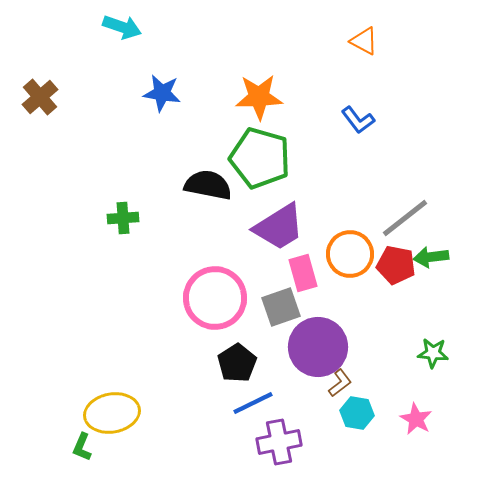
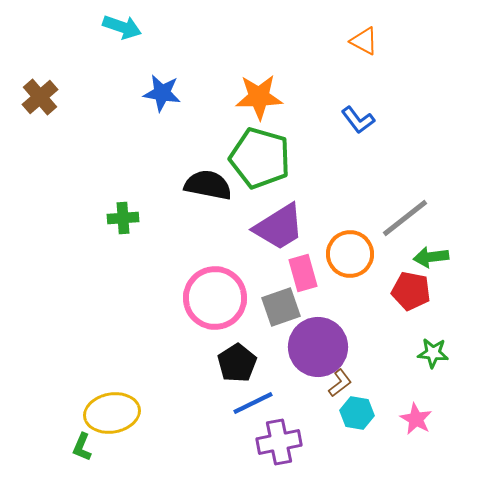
red pentagon: moved 15 px right, 26 px down
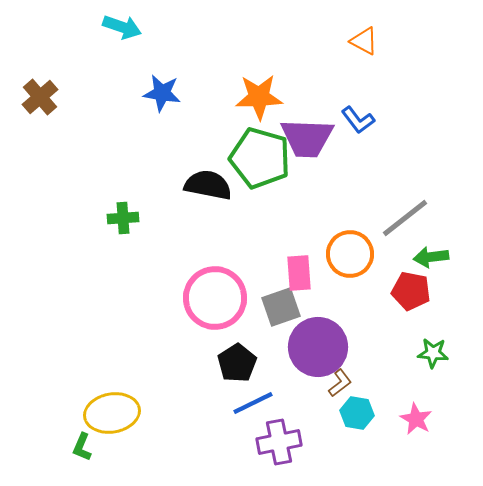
purple trapezoid: moved 28 px right, 89 px up; rotated 34 degrees clockwise
pink rectangle: moved 4 px left; rotated 12 degrees clockwise
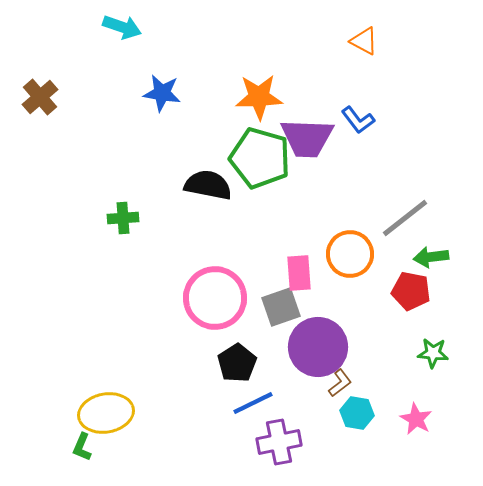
yellow ellipse: moved 6 px left
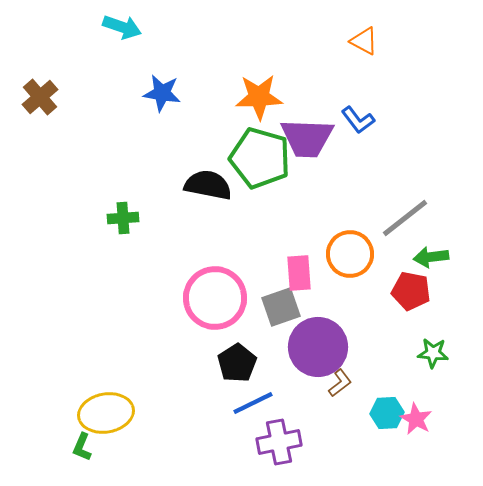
cyan hexagon: moved 30 px right; rotated 12 degrees counterclockwise
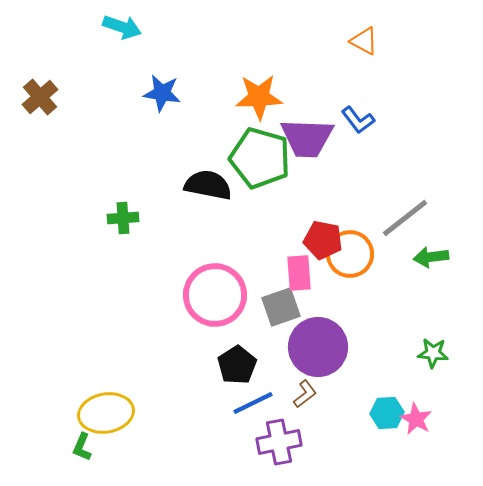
red pentagon: moved 88 px left, 51 px up
pink circle: moved 3 px up
black pentagon: moved 2 px down
brown L-shape: moved 35 px left, 11 px down
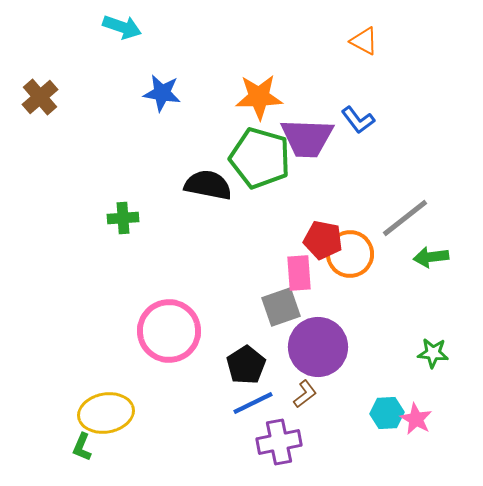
pink circle: moved 46 px left, 36 px down
black pentagon: moved 9 px right
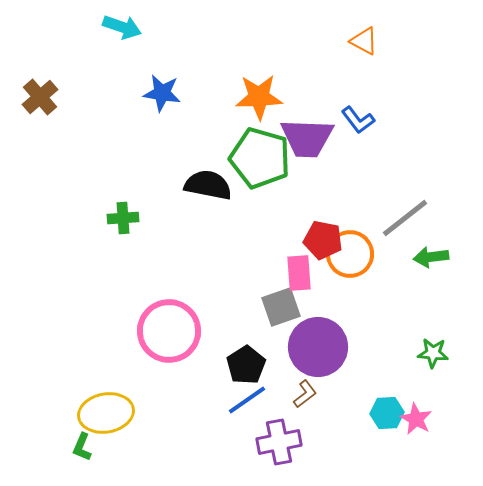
blue line: moved 6 px left, 3 px up; rotated 9 degrees counterclockwise
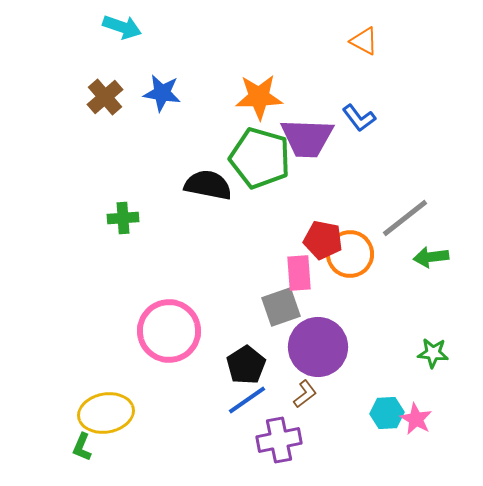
brown cross: moved 65 px right
blue L-shape: moved 1 px right, 2 px up
purple cross: moved 2 px up
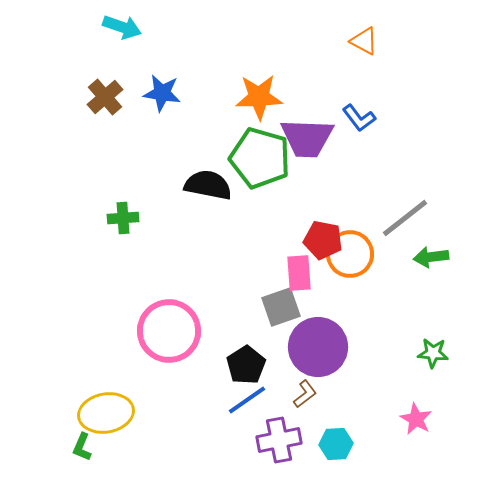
cyan hexagon: moved 51 px left, 31 px down
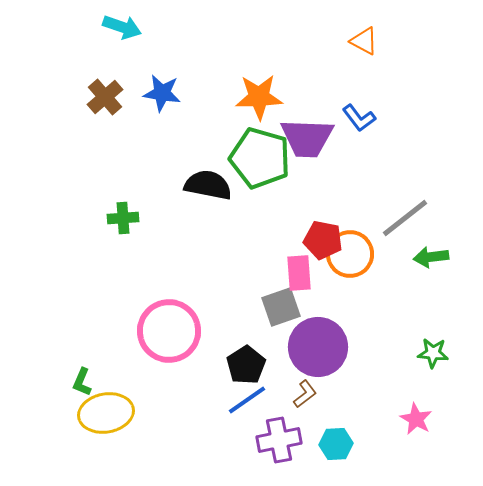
green L-shape: moved 65 px up
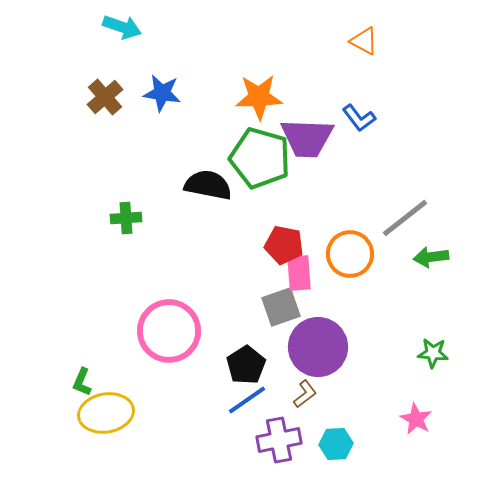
green cross: moved 3 px right
red pentagon: moved 39 px left, 5 px down
